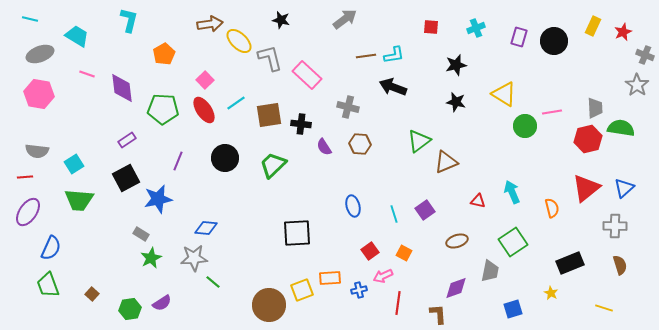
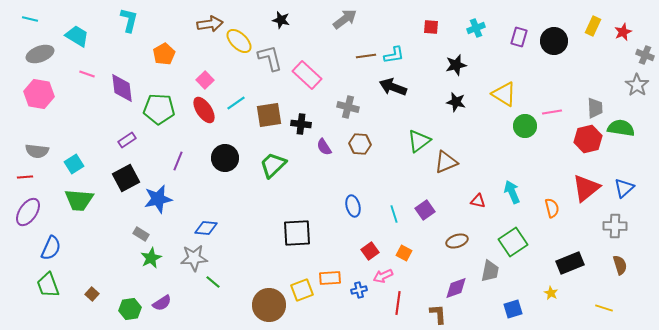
green pentagon at (163, 109): moved 4 px left
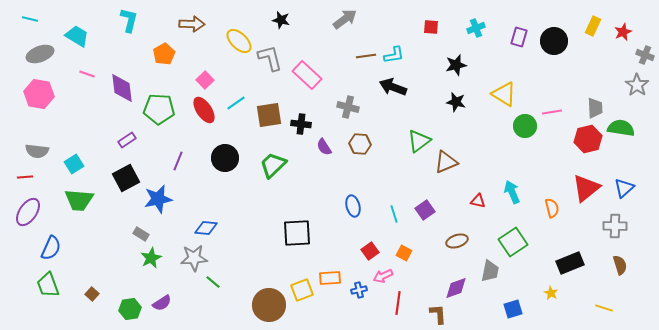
brown arrow at (210, 24): moved 18 px left; rotated 10 degrees clockwise
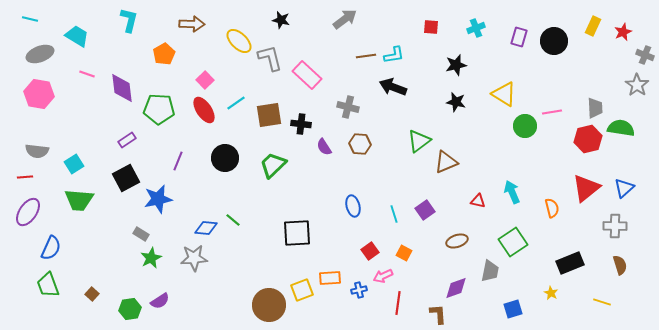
green line at (213, 282): moved 20 px right, 62 px up
purple semicircle at (162, 303): moved 2 px left, 2 px up
yellow line at (604, 308): moved 2 px left, 6 px up
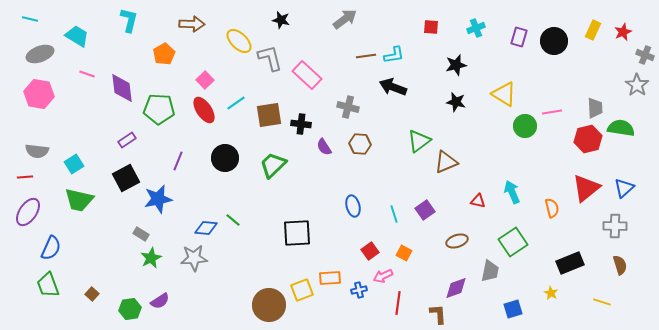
yellow rectangle at (593, 26): moved 4 px down
green trapezoid at (79, 200): rotated 8 degrees clockwise
